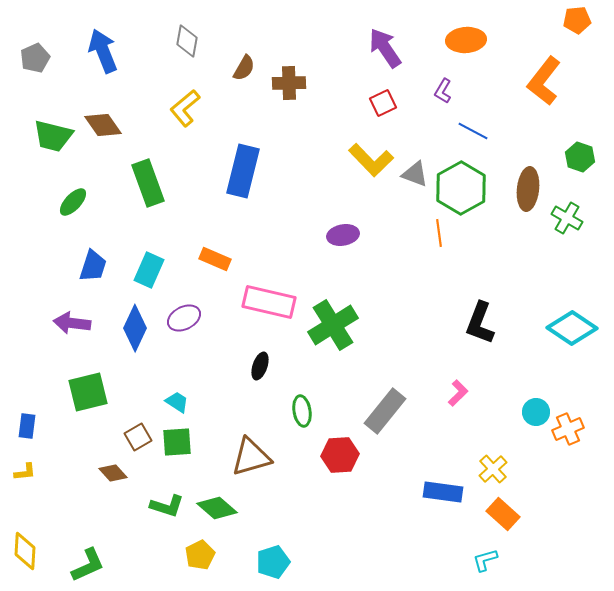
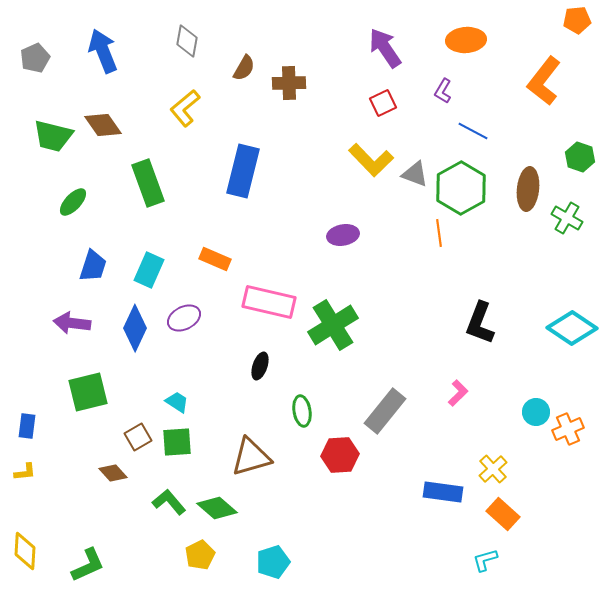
green L-shape at (167, 506): moved 2 px right, 4 px up; rotated 148 degrees counterclockwise
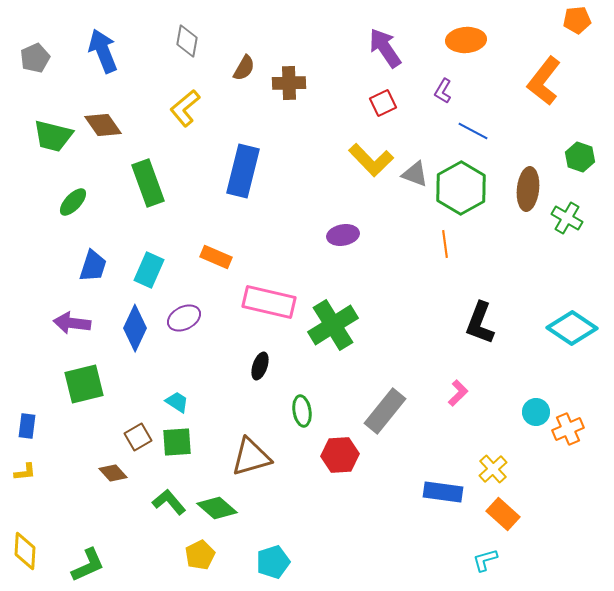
orange line at (439, 233): moved 6 px right, 11 px down
orange rectangle at (215, 259): moved 1 px right, 2 px up
green square at (88, 392): moved 4 px left, 8 px up
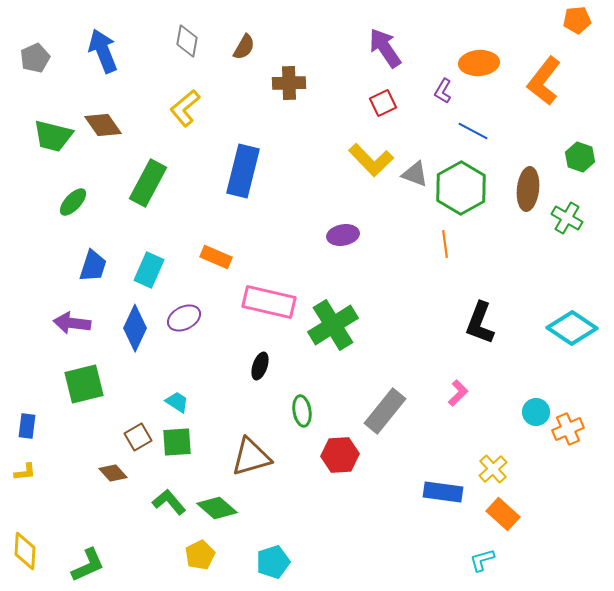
orange ellipse at (466, 40): moved 13 px right, 23 px down
brown semicircle at (244, 68): moved 21 px up
green rectangle at (148, 183): rotated 48 degrees clockwise
cyan L-shape at (485, 560): moved 3 px left
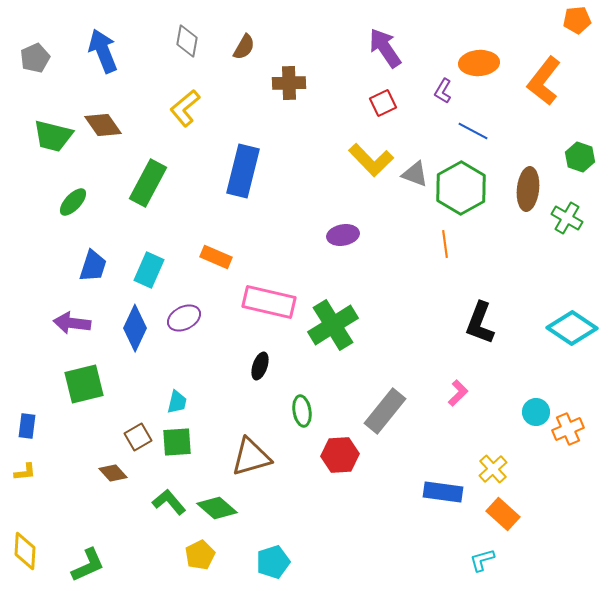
cyan trapezoid at (177, 402): rotated 70 degrees clockwise
